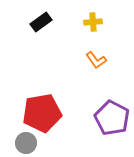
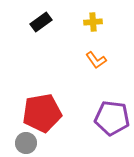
purple pentagon: rotated 20 degrees counterclockwise
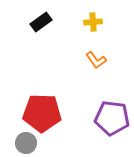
red pentagon: rotated 12 degrees clockwise
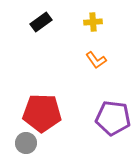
purple pentagon: moved 1 px right
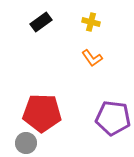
yellow cross: moved 2 px left; rotated 18 degrees clockwise
orange L-shape: moved 4 px left, 2 px up
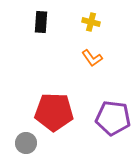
black rectangle: rotated 50 degrees counterclockwise
red pentagon: moved 12 px right, 1 px up
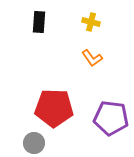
black rectangle: moved 2 px left
red pentagon: moved 4 px up
purple pentagon: moved 2 px left
gray circle: moved 8 px right
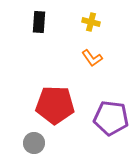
red pentagon: moved 1 px right, 3 px up
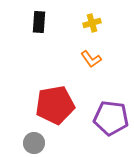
yellow cross: moved 1 px right, 1 px down; rotated 30 degrees counterclockwise
orange L-shape: moved 1 px left, 1 px down
red pentagon: rotated 12 degrees counterclockwise
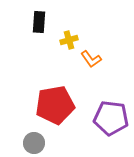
yellow cross: moved 23 px left, 17 px down
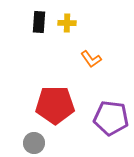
yellow cross: moved 2 px left, 17 px up; rotated 18 degrees clockwise
red pentagon: rotated 9 degrees clockwise
